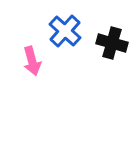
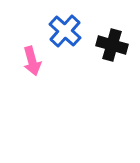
black cross: moved 2 px down
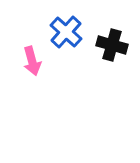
blue cross: moved 1 px right, 1 px down
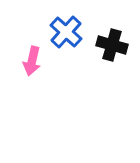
pink arrow: rotated 28 degrees clockwise
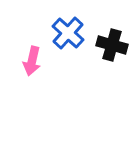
blue cross: moved 2 px right, 1 px down
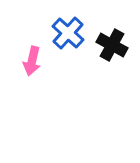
black cross: rotated 12 degrees clockwise
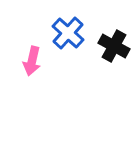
black cross: moved 2 px right, 1 px down
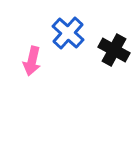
black cross: moved 4 px down
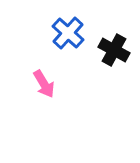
pink arrow: moved 12 px right, 23 px down; rotated 44 degrees counterclockwise
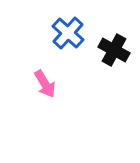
pink arrow: moved 1 px right
